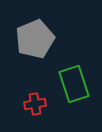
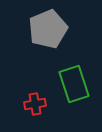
gray pentagon: moved 13 px right, 10 px up
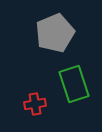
gray pentagon: moved 7 px right, 4 px down
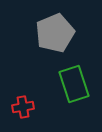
red cross: moved 12 px left, 3 px down
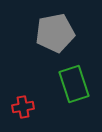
gray pentagon: rotated 12 degrees clockwise
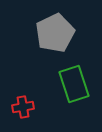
gray pentagon: rotated 15 degrees counterclockwise
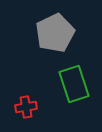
red cross: moved 3 px right
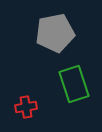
gray pentagon: rotated 15 degrees clockwise
